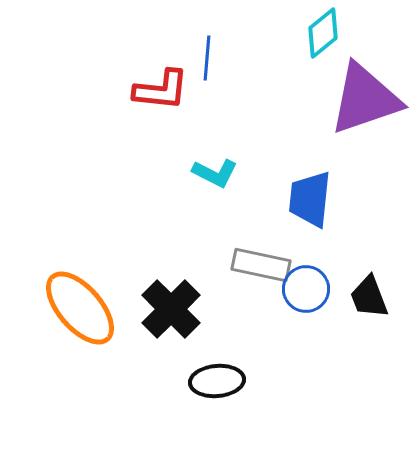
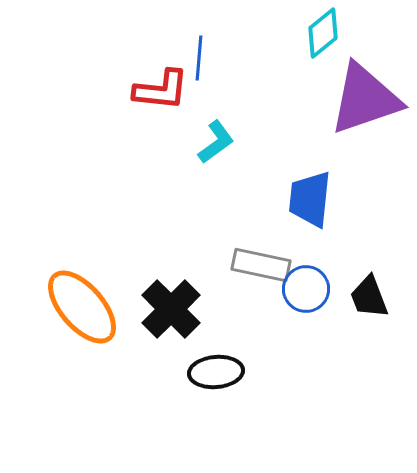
blue line: moved 8 px left
cyan L-shape: moved 1 px right, 31 px up; rotated 63 degrees counterclockwise
orange ellipse: moved 2 px right, 1 px up
black ellipse: moved 1 px left, 9 px up
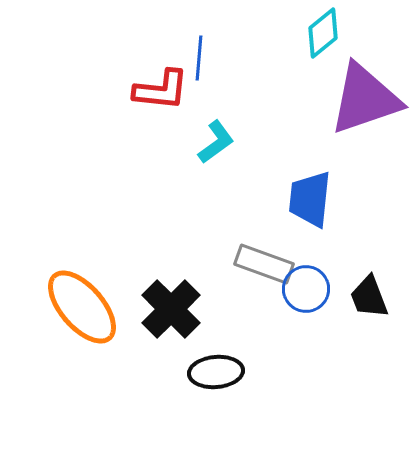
gray rectangle: moved 3 px right, 1 px up; rotated 8 degrees clockwise
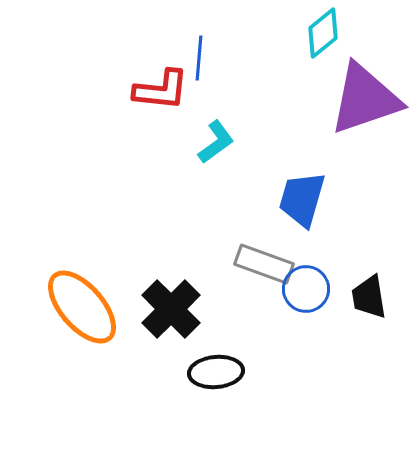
blue trapezoid: moved 8 px left; rotated 10 degrees clockwise
black trapezoid: rotated 12 degrees clockwise
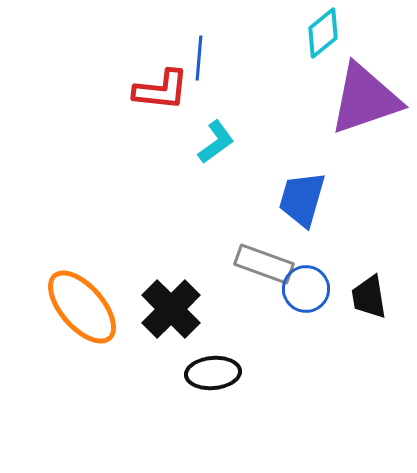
black ellipse: moved 3 px left, 1 px down
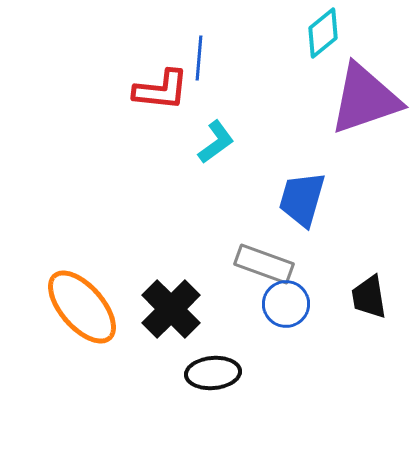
blue circle: moved 20 px left, 15 px down
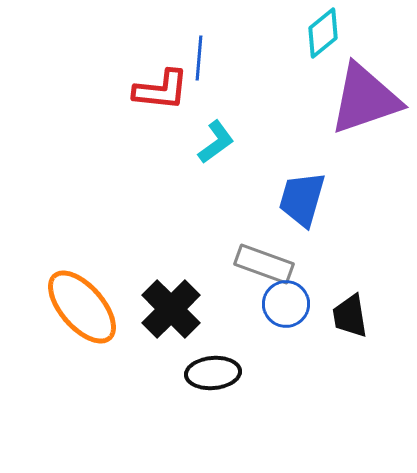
black trapezoid: moved 19 px left, 19 px down
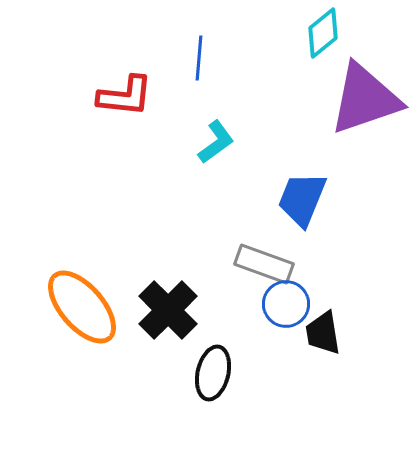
red L-shape: moved 36 px left, 6 px down
blue trapezoid: rotated 6 degrees clockwise
black cross: moved 3 px left, 1 px down
black trapezoid: moved 27 px left, 17 px down
black ellipse: rotated 72 degrees counterclockwise
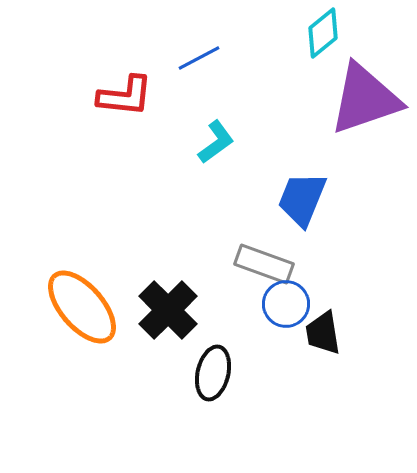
blue line: rotated 57 degrees clockwise
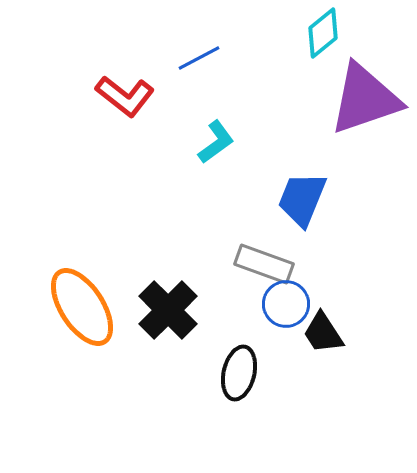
red L-shape: rotated 32 degrees clockwise
orange ellipse: rotated 8 degrees clockwise
black trapezoid: rotated 24 degrees counterclockwise
black ellipse: moved 26 px right
